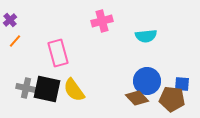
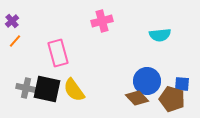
purple cross: moved 2 px right, 1 px down
cyan semicircle: moved 14 px right, 1 px up
brown pentagon: rotated 10 degrees clockwise
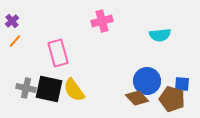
black square: moved 2 px right
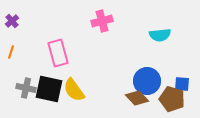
orange line: moved 4 px left, 11 px down; rotated 24 degrees counterclockwise
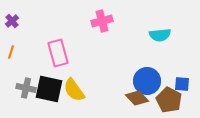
brown pentagon: moved 3 px left, 1 px down; rotated 10 degrees clockwise
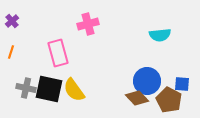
pink cross: moved 14 px left, 3 px down
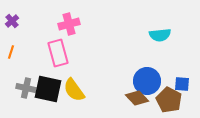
pink cross: moved 19 px left
black square: moved 1 px left
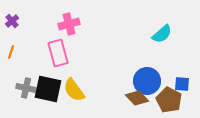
cyan semicircle: moved 2 px right, 1 px up; rotated 35 degrees counterclockwise
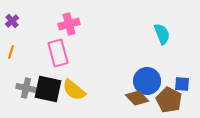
cyan semicircle: rotated 70 degrees counterclockwise
yellow semicircle: rotated 15 degrees counterclockwise
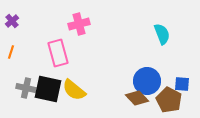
pink cross: moved 10 px right
